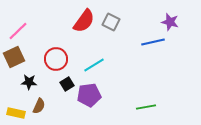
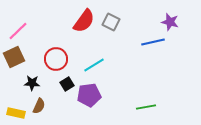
black star: moved 3 px right, 1 px down
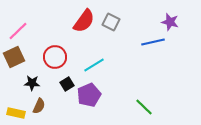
red circle: moved 1 px left, 2 px up
purple pentagon: rotated 15 degrees counterclockwise
green line: moved 2 px left; rotated 54 degrees clockwise
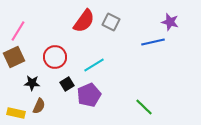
pink line: rotated 15 degrees counterclockwise
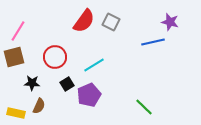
brown square: rotated 10 degrees clockwise
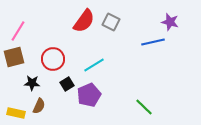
red circle: moved 2 px left, 2 px down
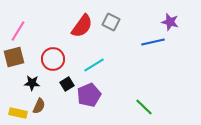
red semicircle: moved 2 px left, 5 px down
yellow rectangle: moved 2 px right
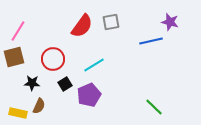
gray square: rotated 36 degrees counterclockwise
blue line: moved 2 px left, 1 px up
black square: moved 2 px left
green line: moved 10 px right
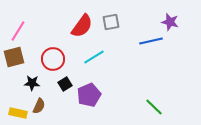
cyan line: moved 8 px up
